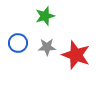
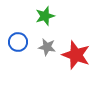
blue circle: moved 1 px up
gray star: rotated 12 degrees clockwise
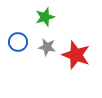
green star: moved 1 px down
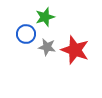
blue circle: moved 8 px right, 8 px up
red star: moved 1 px left, 5 px up
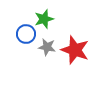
green star: moved 1 px left, 2 px down
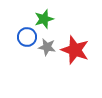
blue circle: moved 1 px right, 3 px down
